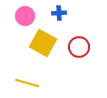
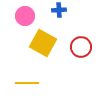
blue cross: moved 3 px up
red circle: moved 2 px right
yellow line: rotated 15 degrees counterclockwise
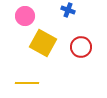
blue cross: moved 9 px right; rotated 24 degrees clockwise
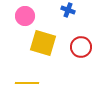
yellow square: rotated 12 degrees counterclockwise
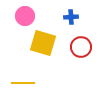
blue cross: moved 3 px right, 7 px down; rotated 24 degrees counterclockwise
yellow line: moved 4 px left
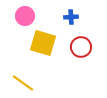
yellow line: rotated 35 degrees clockwise
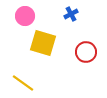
blue cross: moved 3 px up; rotated 24 degrees counterclockwise
red circle: moved 5 px right, 5 px down
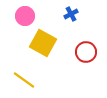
yellow square: rotated 12 degrees clockwise
yellow line: moved 1 px right, 3 px up
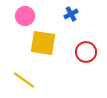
yellow square: rotated 20 degrees counterclockwise
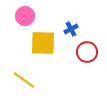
blue cross: moved 15 px down
yellow square: rotated 8 degrees counterclockwise
red circle: moved 1 px right
